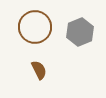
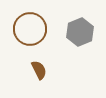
brown circle: moved 5 px left, 2 px down
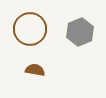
brown semicircle: moved 4 px left; rotated 54 degrees counterclockwise
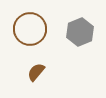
brown semicircle: moved 1 px right, 2 px down; rotated 60 degrees counterclockwise
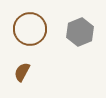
brown semicircle: moved 14 px left; rotated 12 degrees counterclockwise
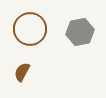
gray hexagon: rotated 12 degrees clockwise
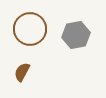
gray hexagon: moved 4 px left, 3 px down
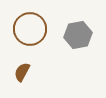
gray hexagon: moved 2 px right
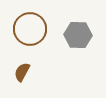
gray hexagon: rotated 12 degrees clockwise
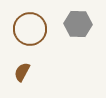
gray hexagon: moved 11 px up
